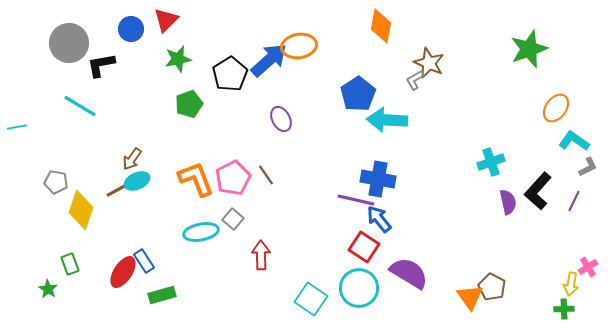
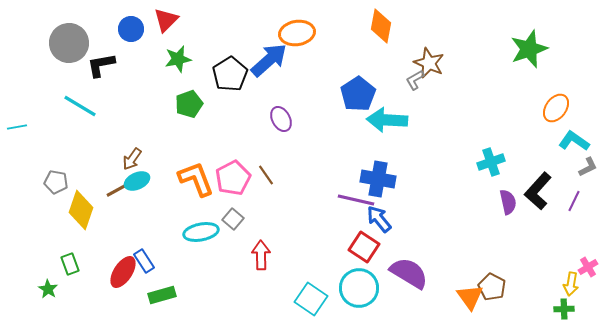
orange ellipse at (299, 46): moved 2 px left, 13 px up
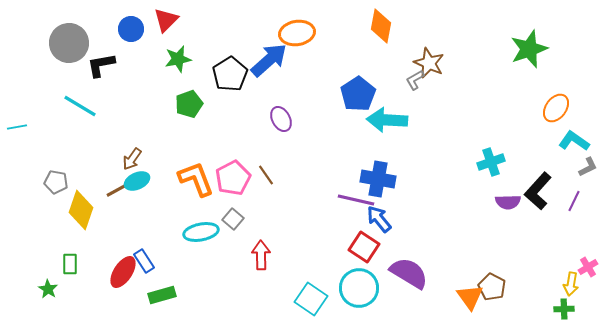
purple semicircle at (508, 202): rotated 100 degrees clockwise
green rectangle at (70, 264): rotated 20 degrees clockwise
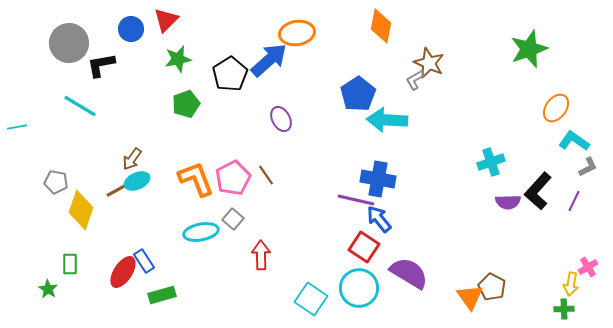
green pentagon at (189, 104): moved 3 px left
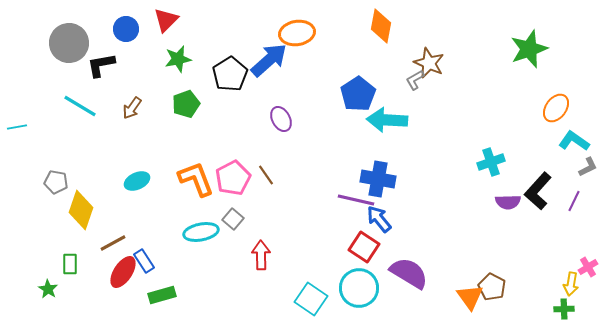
blue circle at (131, 29): moved 5 px left
brown arrow at (132, 159): moved 51 px up
brown line at (119, 189): moved 6 px left, 54 px down
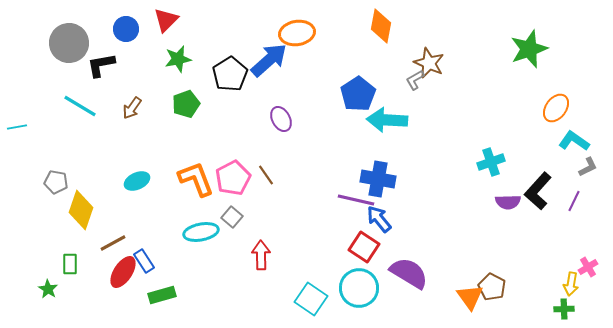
gray square at (233, 219): moved 1 px left, 2 px up
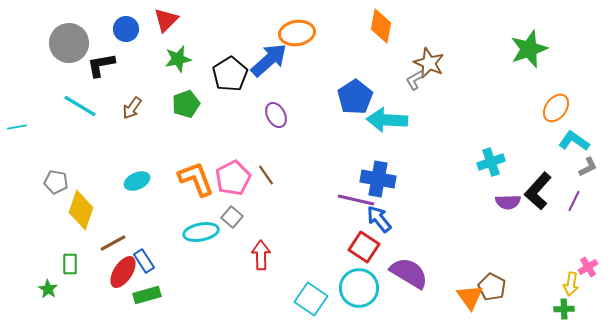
blue pentagon at (358, 94): moved 3 px left, 3 px down
purple ellipse at (281, 119): moved 5 px left, 4 px up
green rectangle at (162, 295): moved 15 px left
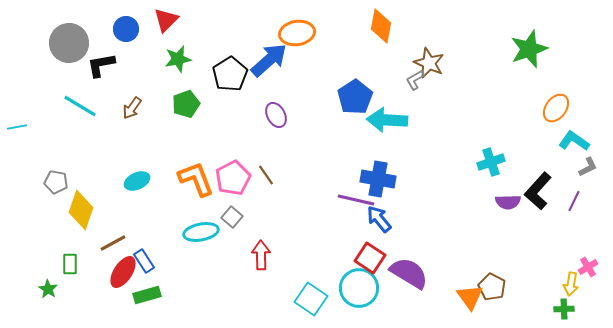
red square at (364, 247): moved 6 px right, 11 px down
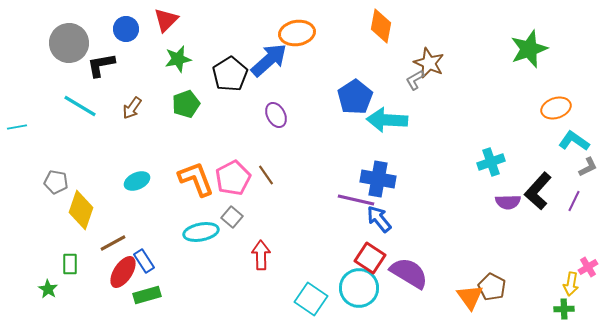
orange ellipse at (556, 108): rotated 36 degrees clockwise
